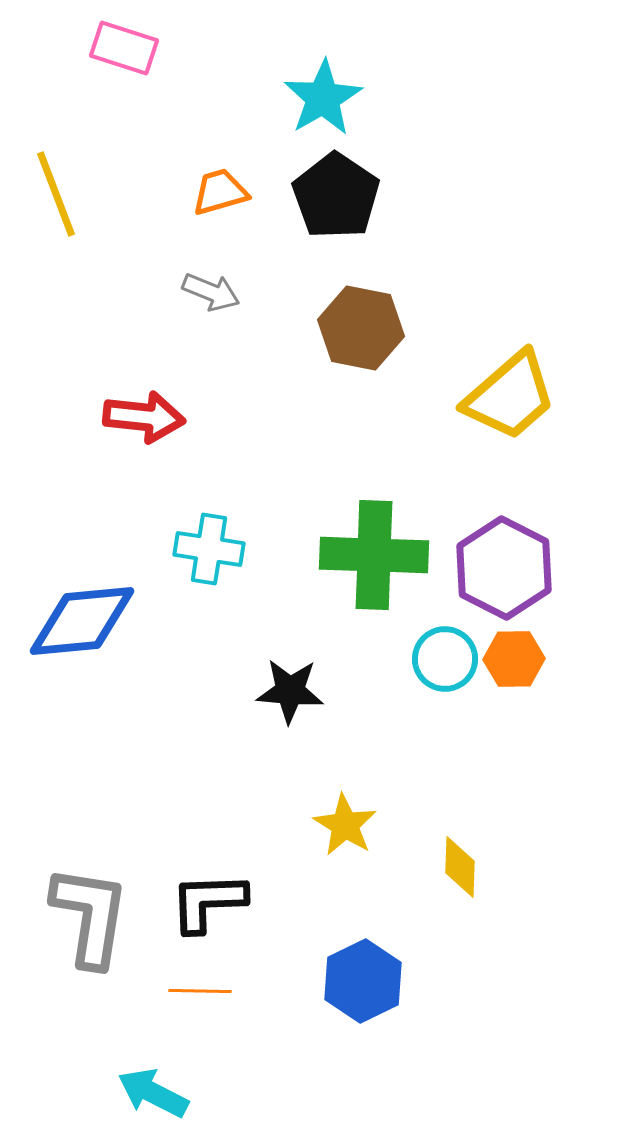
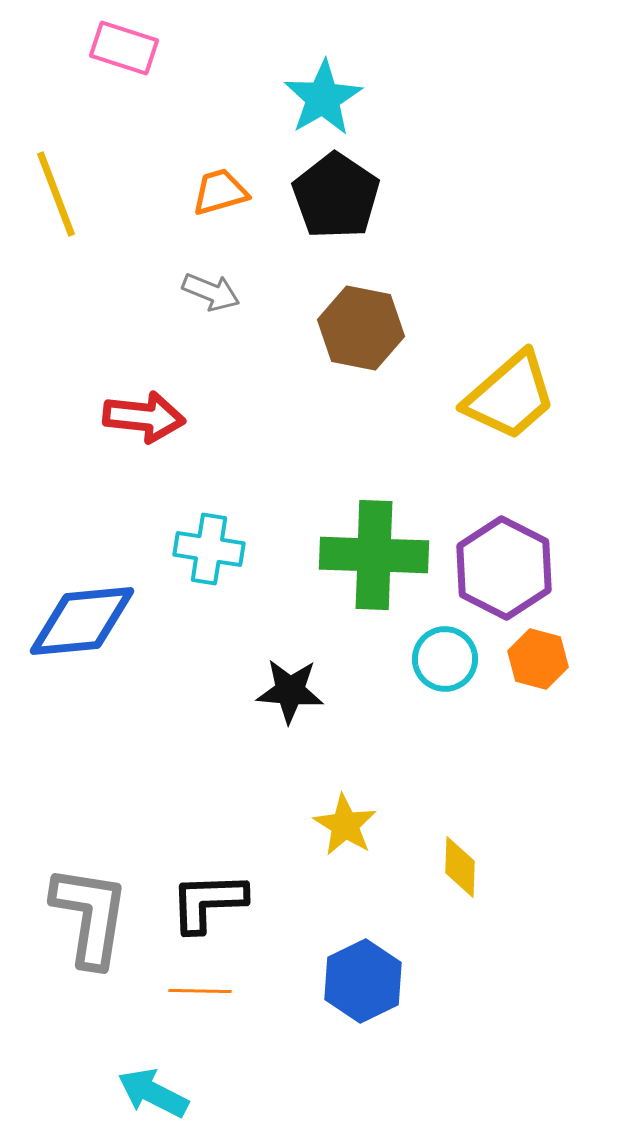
orange hexagon: moved 24 px right; rotated 16 degrees clockwise
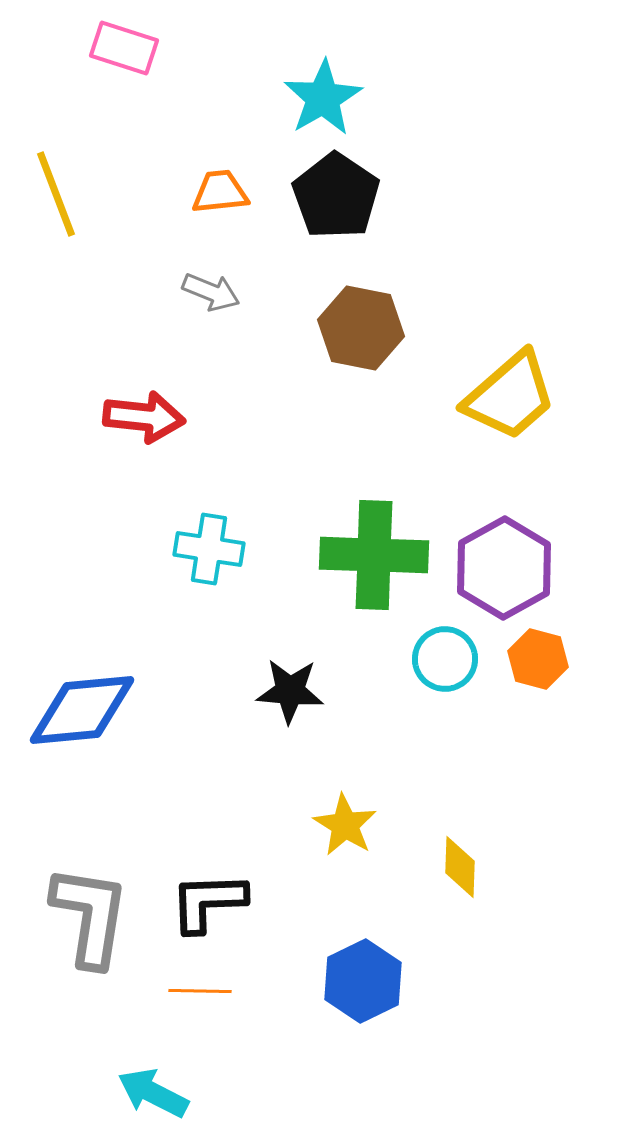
orange trapezoid: rotated 10 degrees clockwise
purple hexagon: rotated 4 degrees clockwise
blue diamond: moved 89 px down
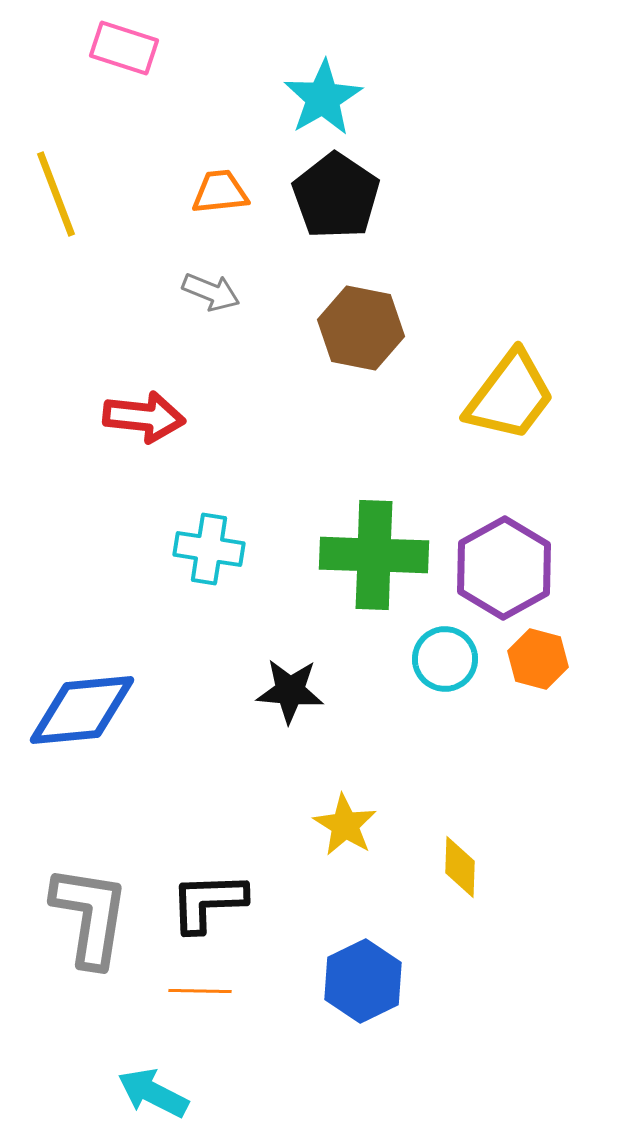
yellow trapezoid: rotated 12 degrees counterclockwise
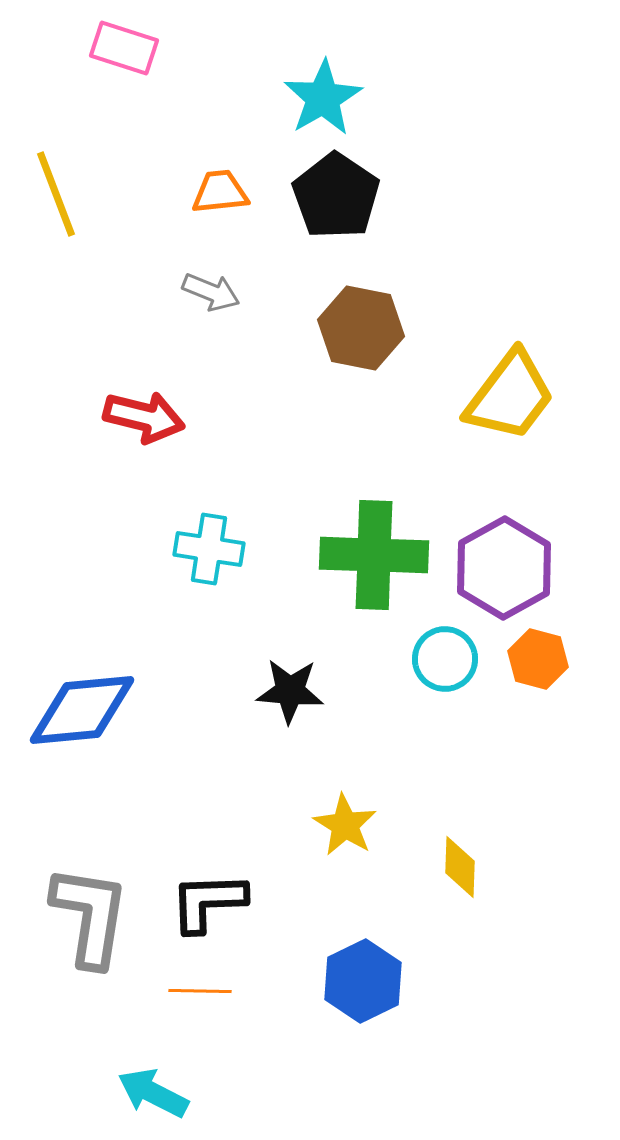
red arrow: rotated 8 degrees clockwise
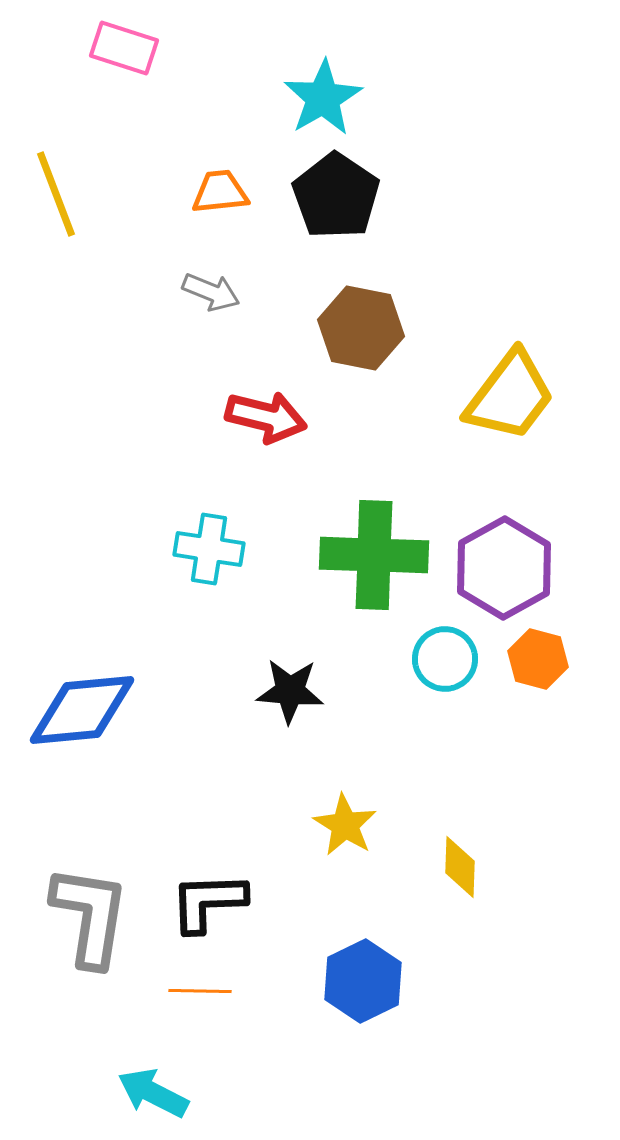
red arrow: moved 122 px right
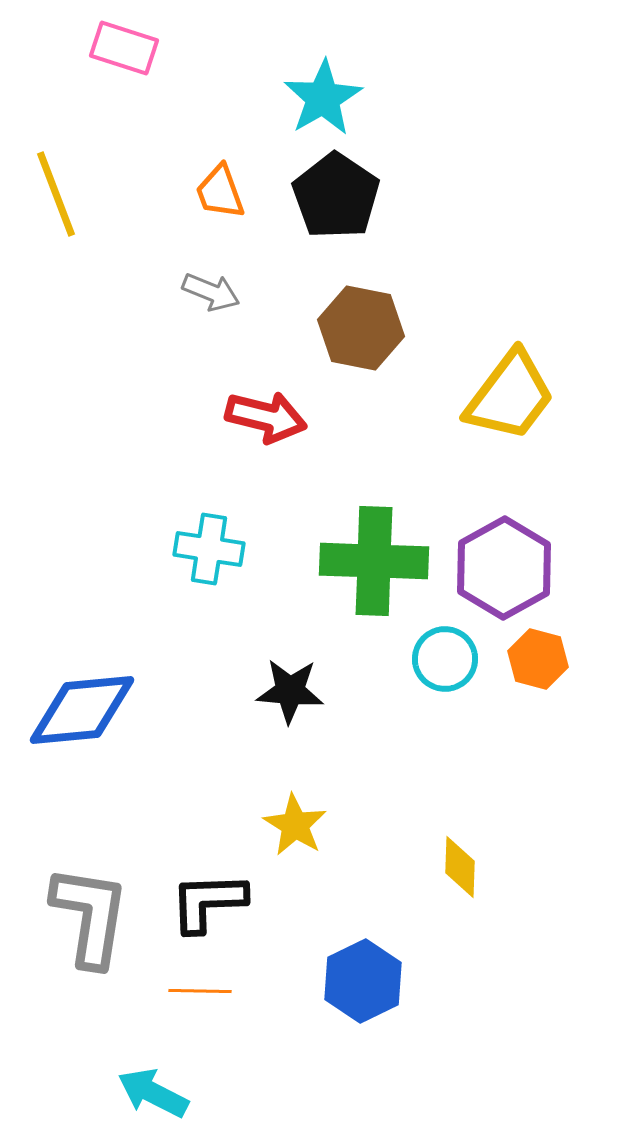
orange trapezoid: rotated 104 degrees counterclockwise
green cross: moved 6 px down
yellow star: moved 50 px left
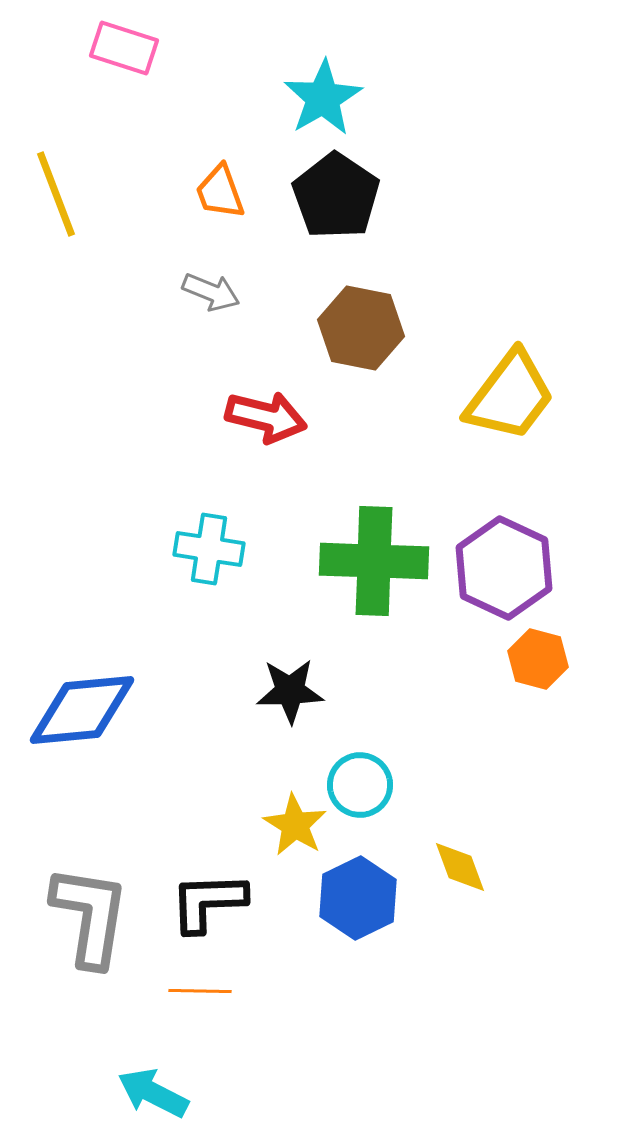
purple hexagon: rotated 6 degrees counterclockwise
cyan circle: moved 85 px left, 126 px down
black star: rotated 6 degrees counterclockwise
yellow diamond: rotated 22 degrees counterclockwise
blue hexagon: moved 5 px left, 83 px up
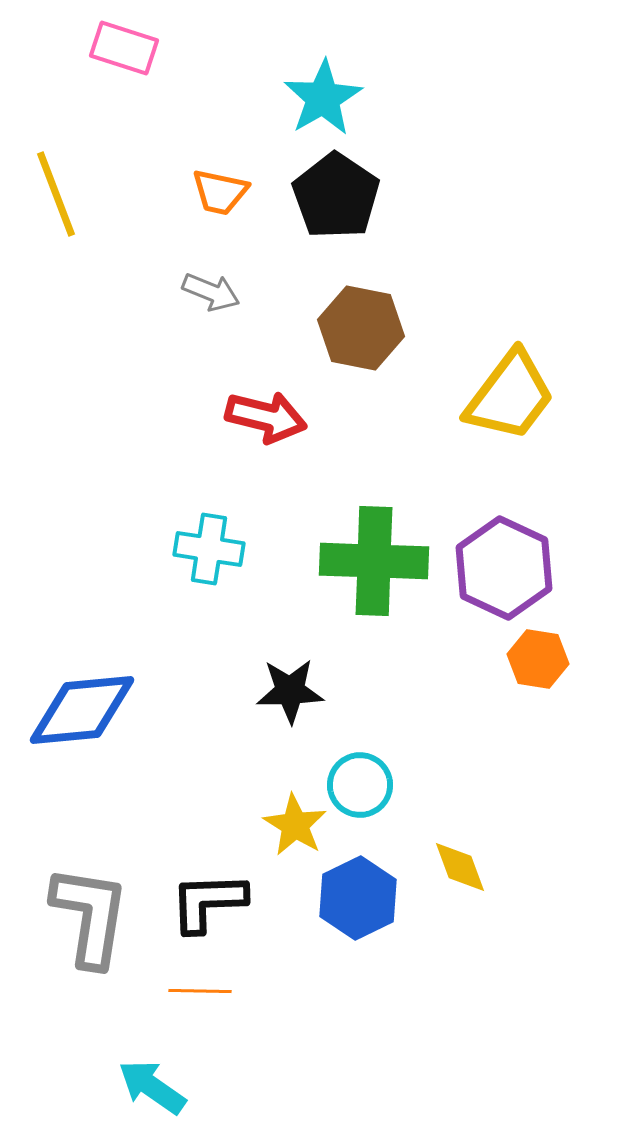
orange trapezoid: rotated 58 degrees counterclockwise
orange hexagon: rotated 6 degrees counterclockwise
cyan arrow: moved 1 px left, 6 px up; rotated 8 degrees clockwise
